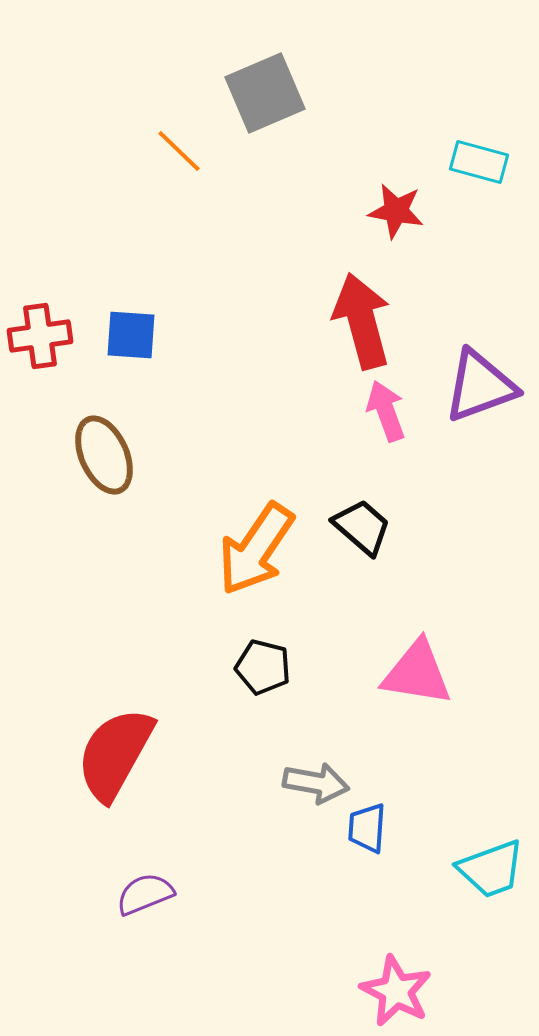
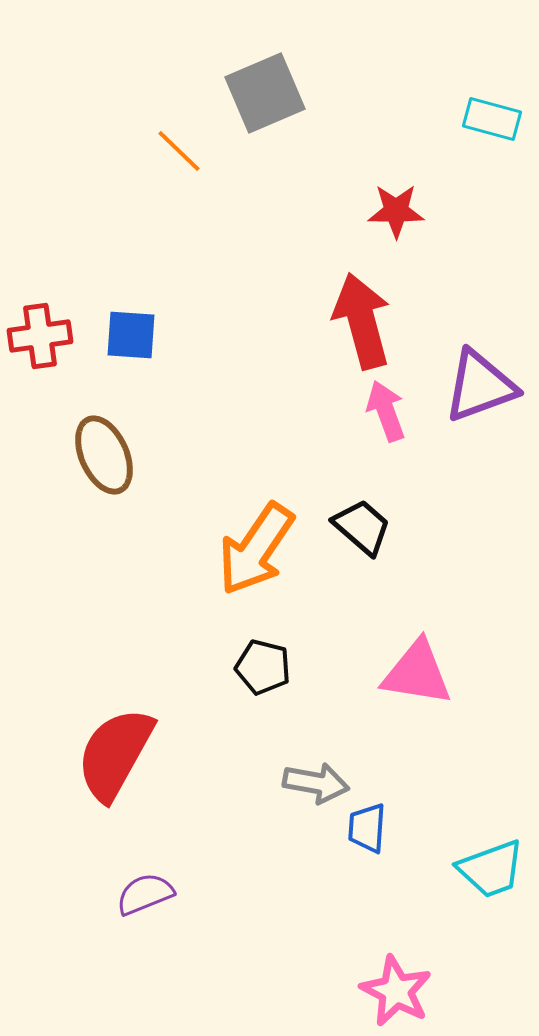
cyan rectangle: moved 13 px right, 43 px up
red star: rotated 10 degrees counterclockwise
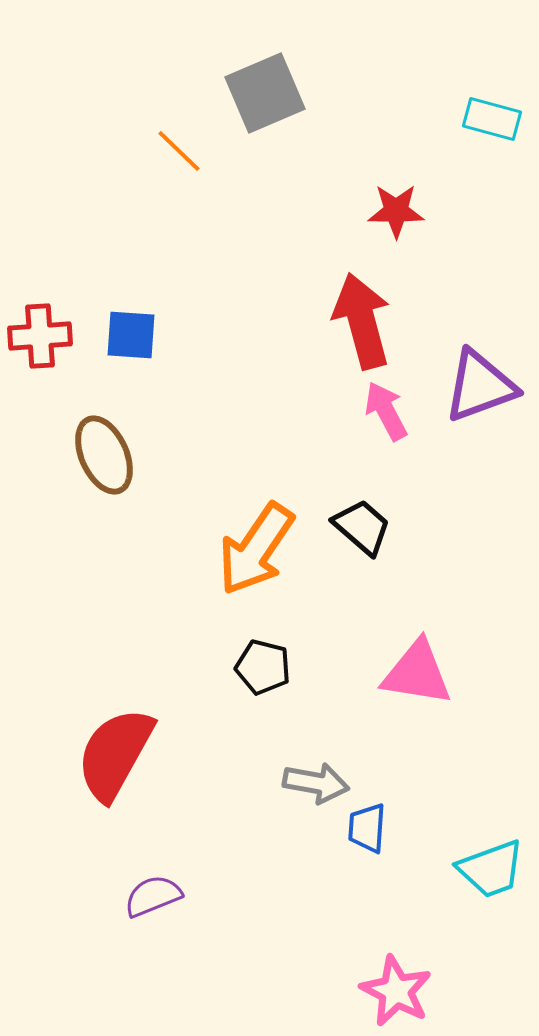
red cross: rotated 4 degrees clockwise
pink arrow: rotated 8 degrees counterclockwise
purple semicircle: moved 8 px right, 2 px down
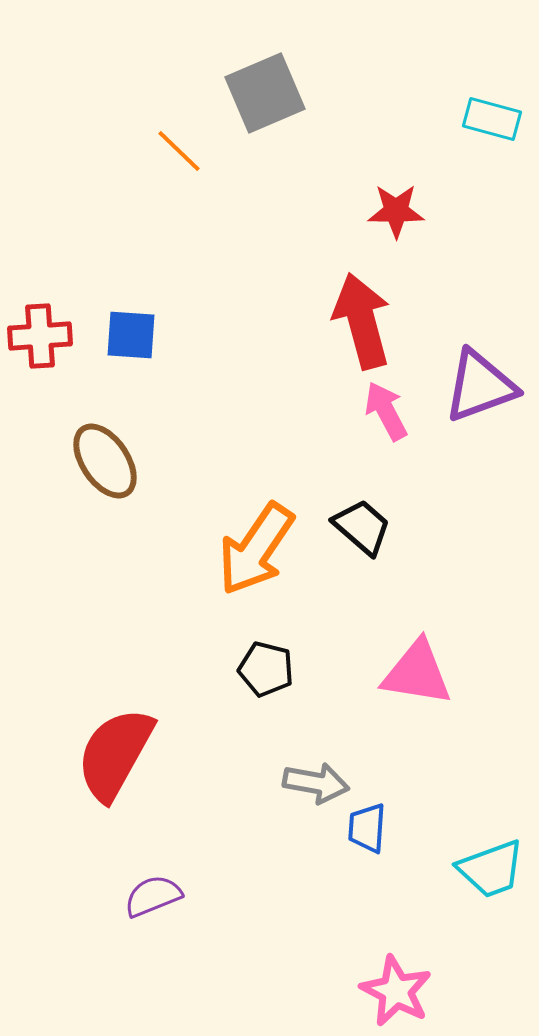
brown ellipse: moved 1 px right, 6 px down; rotated 10 degrees counterclockwise
black pentagon: moved 3 px right, 2 px down
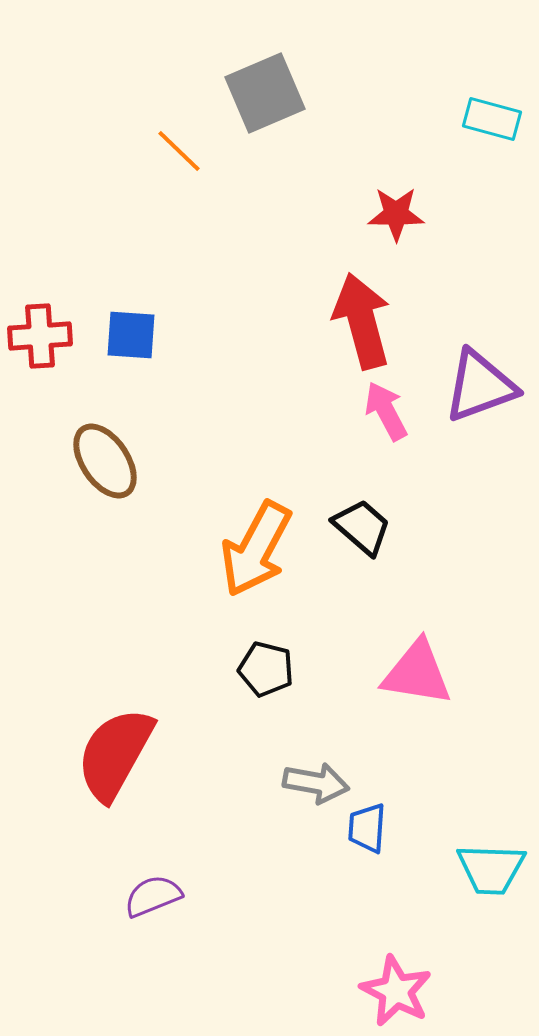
red star: moved 3 px down
orange arrow: rotated 6 degrees counterclockwise
cyan trapezoid: rotated 22 degrees clockwise
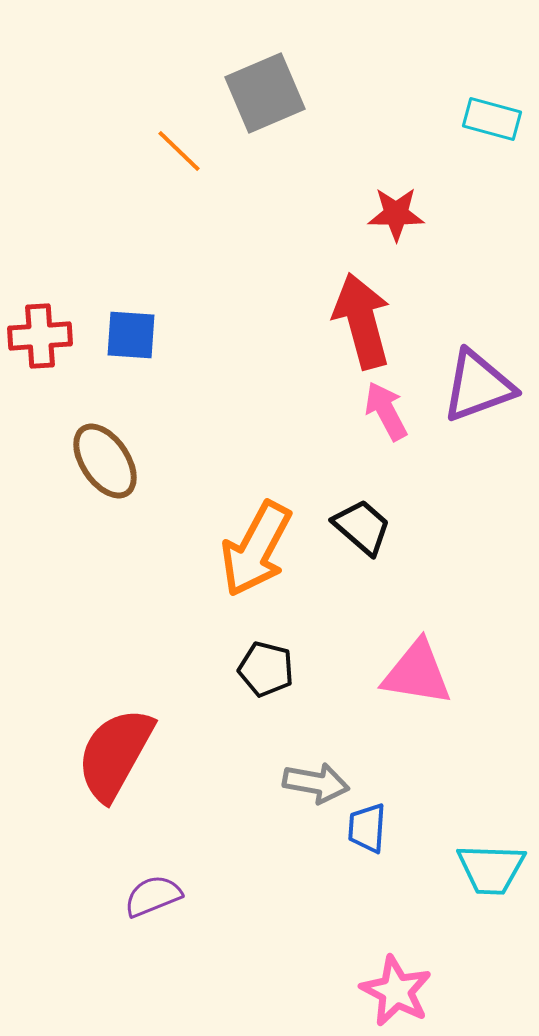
purple triangle: moved 2 px left
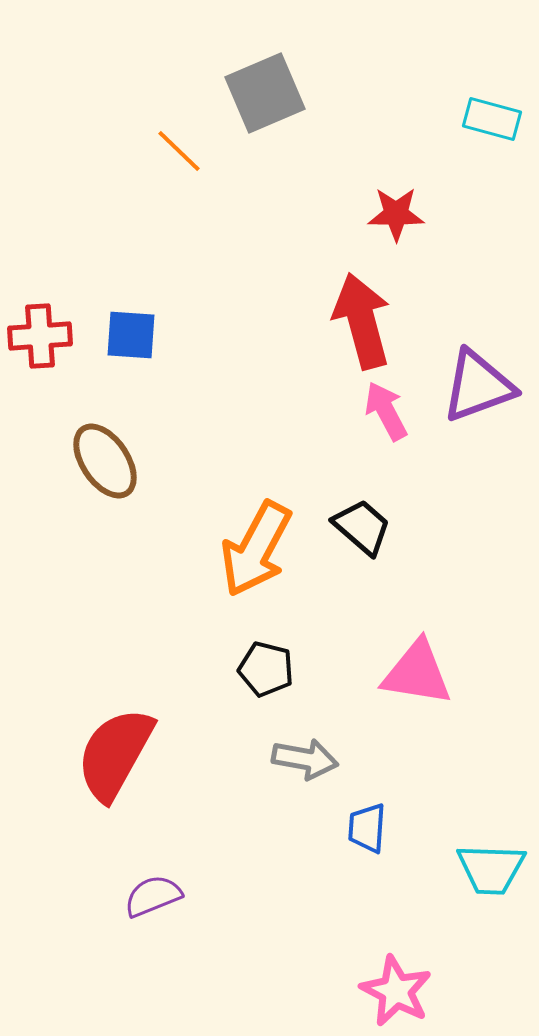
gray arrow: moved 11 px left, 24 px up
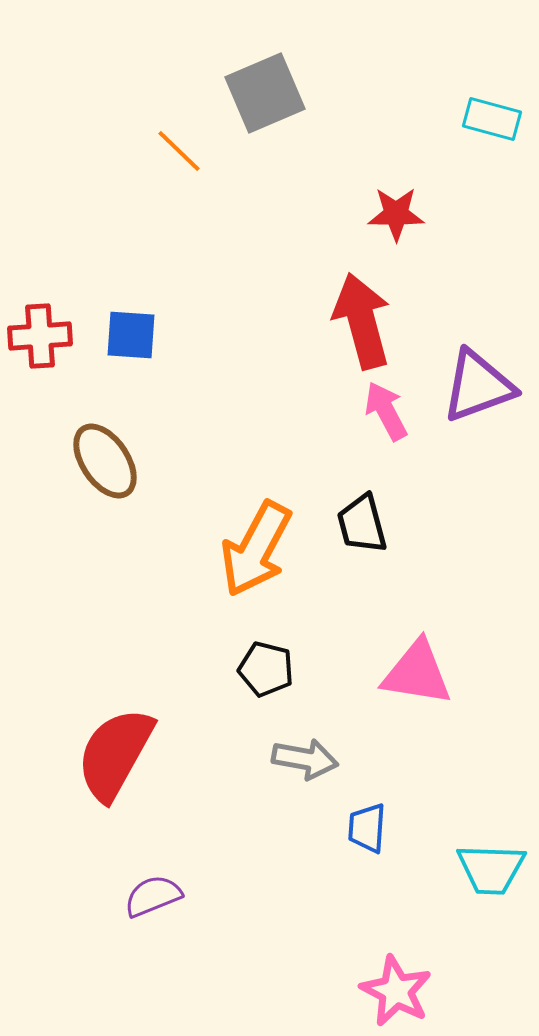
black trapezoid: moved 3 px up; rotated 146 degrees counterclockwise
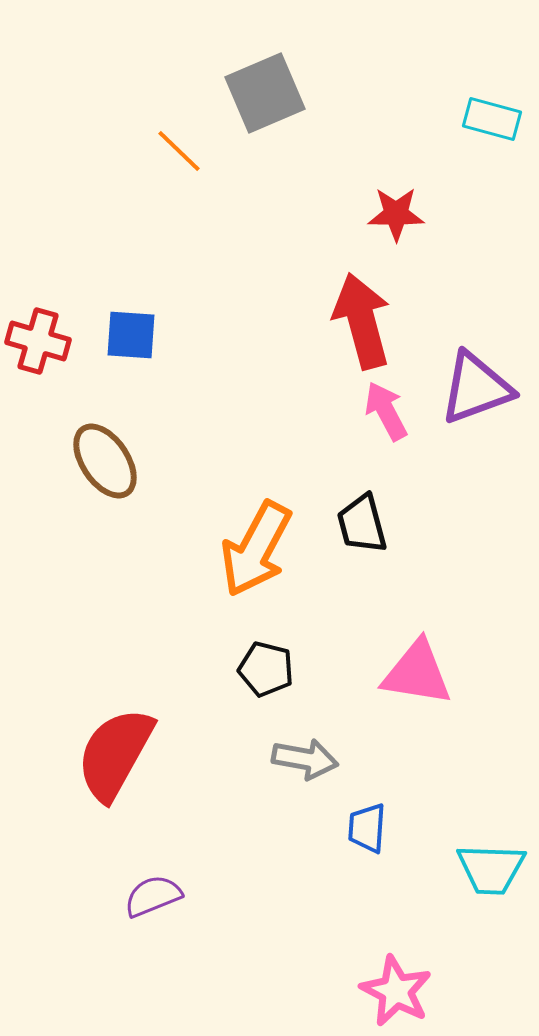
red cross: moved 2 px left, 5 px down; rotated 20 degrees clockwise
purple triangle: moved 2 px left, 2 px down
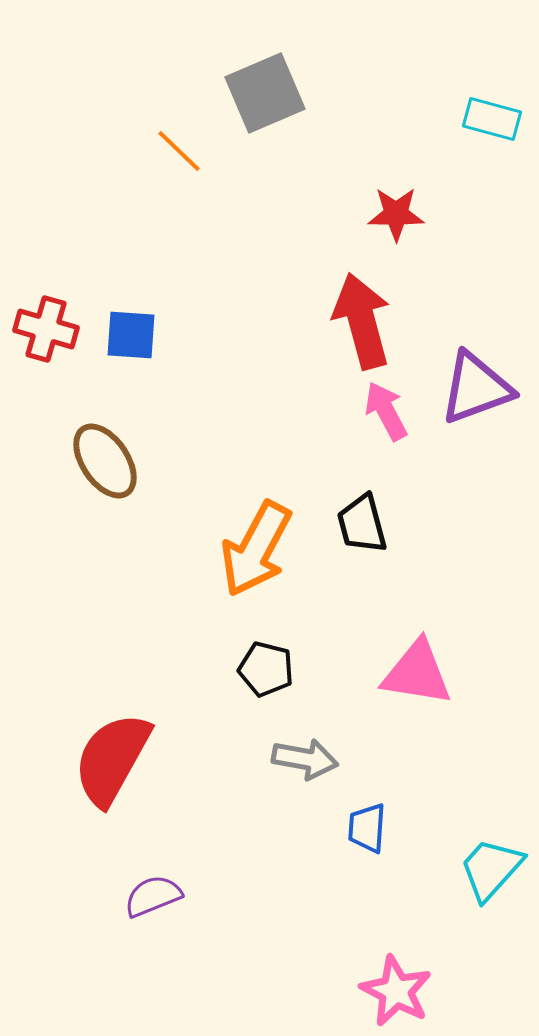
red cross: moved 8 px right, 12 px up
red semicircle: moved 3 px left, 5 px down
cyan trapezoid: rotated 130 degrees clockwise
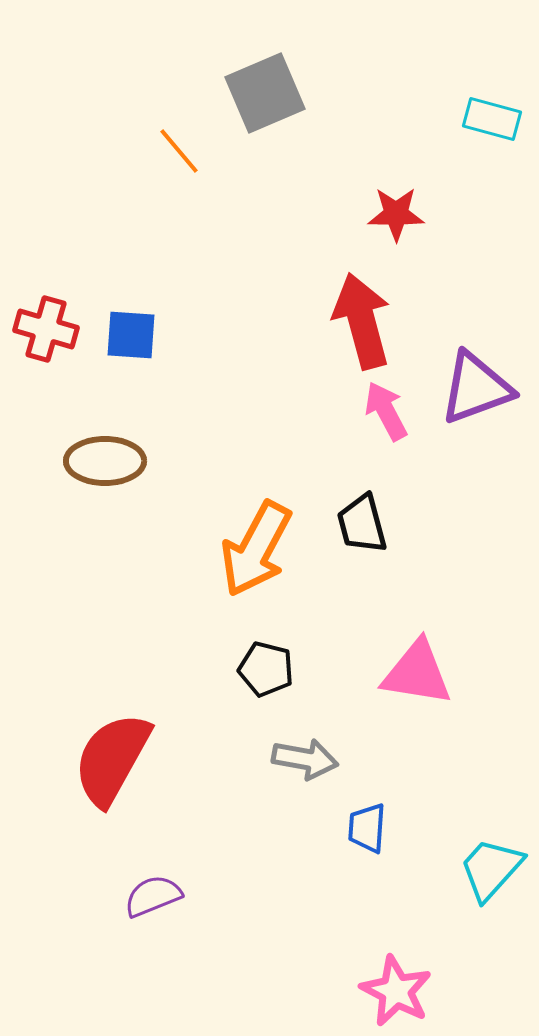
orange line: rotated 6 degrees clockwise
brown ellipse: rotated 56 degrees counterclockwise
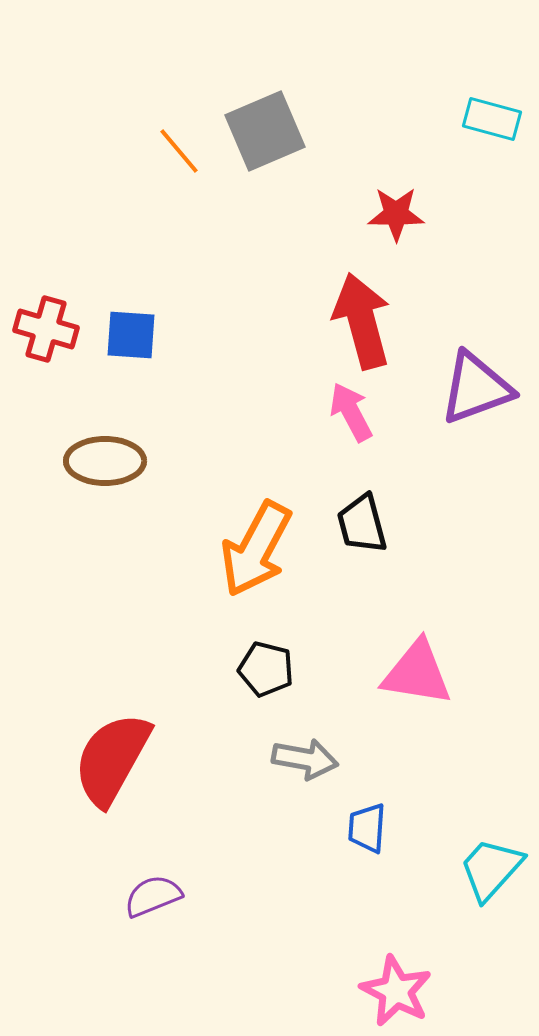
gray square: moved 38 px down
pink arrow: moved 35 px left, 1 px down
